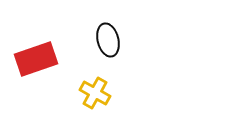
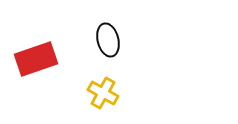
yellow cross: moved 8 px right
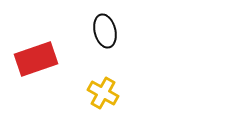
black ellipse: moved 3 px left, 9 px up
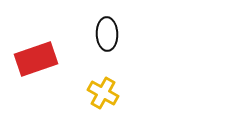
black ellipse: moved 2 px right, 3 px down; rotated 12 degrees clockwise
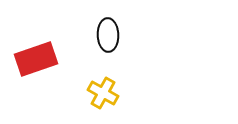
black ellipse: moved 1 px right, 1 px down
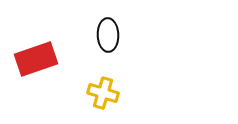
yellow cross: rotated 12 degrees counterclockwise
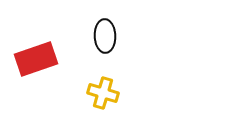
black ellipse: moved 3 px left, 1 px down
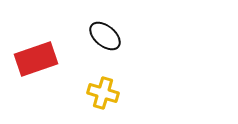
black ellipse: rotated 48 degrees counterclockwise
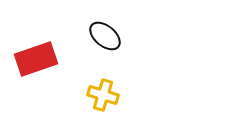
yellow cross: moved 2 px down
